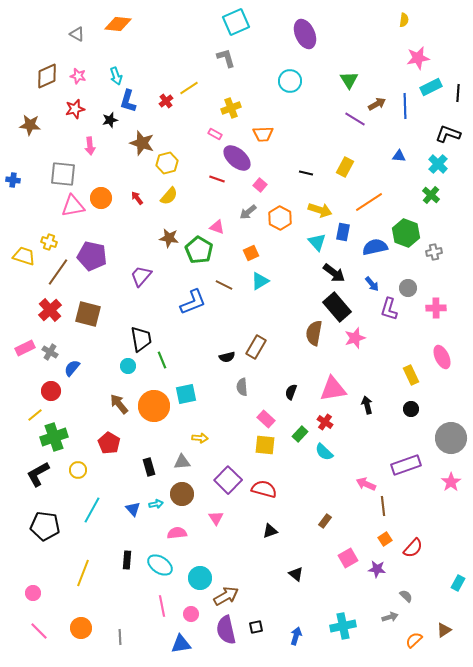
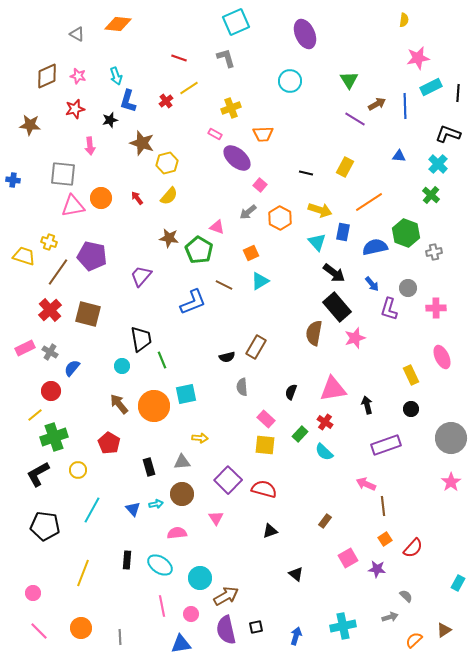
red line at (217, 179): moved 38 px left, 121 px up
cyan circle at (128, 366): moved 6 px left
purple rectangle at (406, 465): moved 20 px left, 20 px up
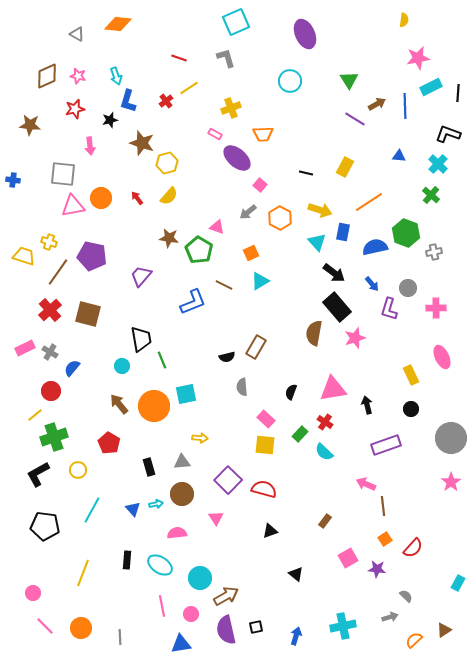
pink line at (39, 631): moved 6 px right, 5 px up
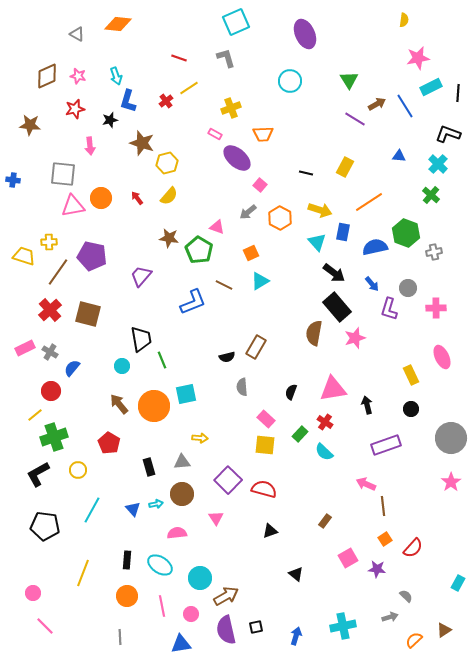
blue line at (405, 106): rotated 30 degrees counterclockwise
yellow cross at (49, 242): rotated 21 degrees counterclockwise
orange circle at (81, 628): moved 46 px right, 32 px up
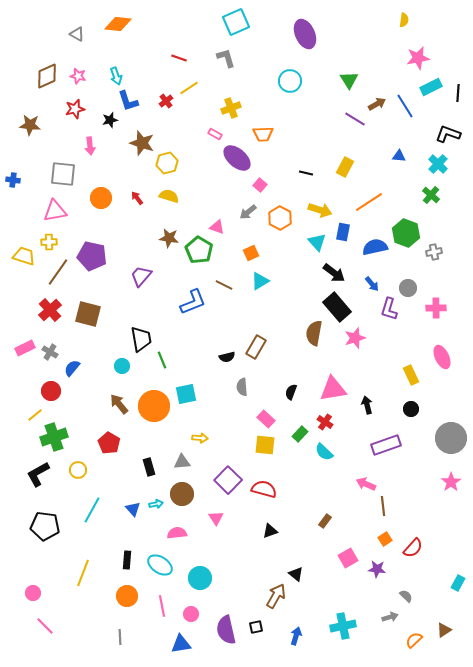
blue L-shape at (128, 101): rotated 35 degrees counterclockwise
yellow semicircle at (169, 196): rotated 114 degrees counterclockwise
pink triangle at (73, 206): moved 18 px left, 5 px down
brown arrow at (226, 596): moved 50 px right; rotated 30 degrees counterclockwise
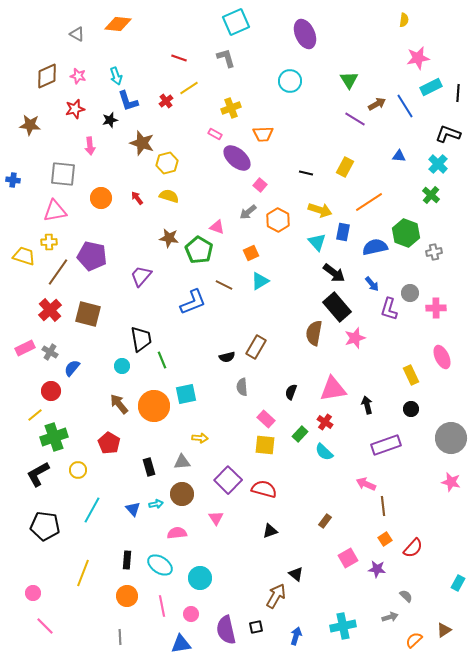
orange hexagon at (280, 218): moved 2 px left, 2 px down
gray circle at (408, 288): moved 2 px right, 5 px down
pink star at (451, 482): rotated 24 degrees counterclockwise
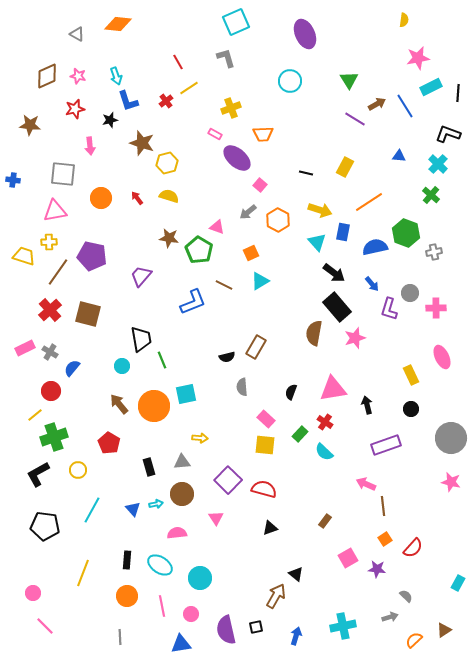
red line at (179, 58): moved 1 px left, 4 px down; rotated 42 degrees clockwise
black triangle at (270, 531): moved 3 px up
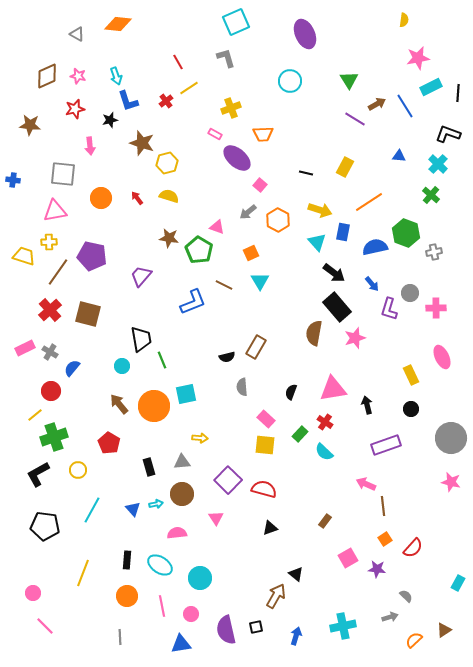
cyan triangle at (260, 281): rotated 30 degrees counterclockwise
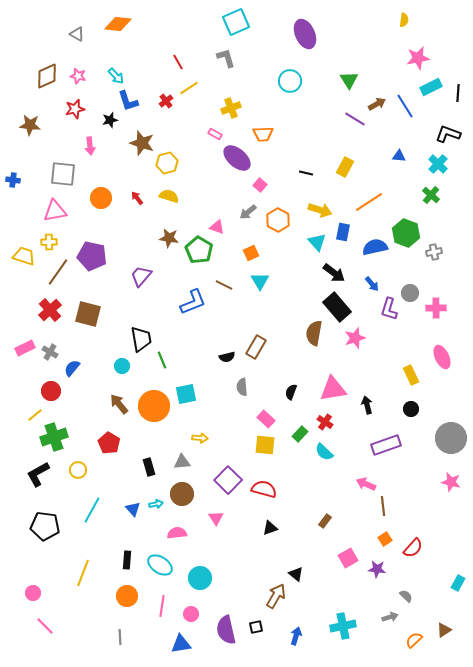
cyan arrow at (116, 76): rotated 24 degrees counterclockwise
pink line at (162, 606): rotated 20 degrees clockwise
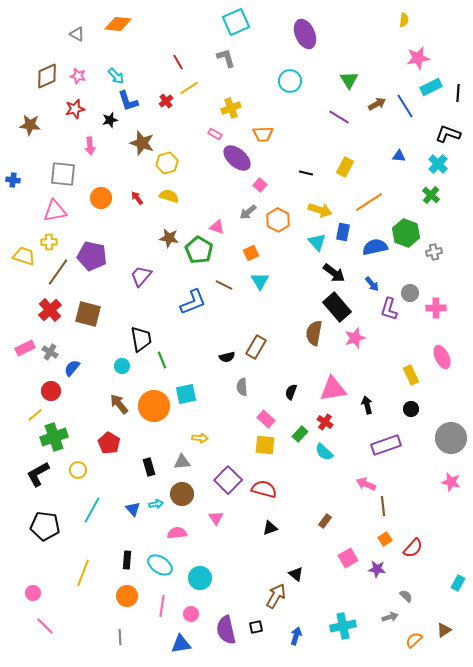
purple line at (355, 119): moved 16 px left, 2 px up
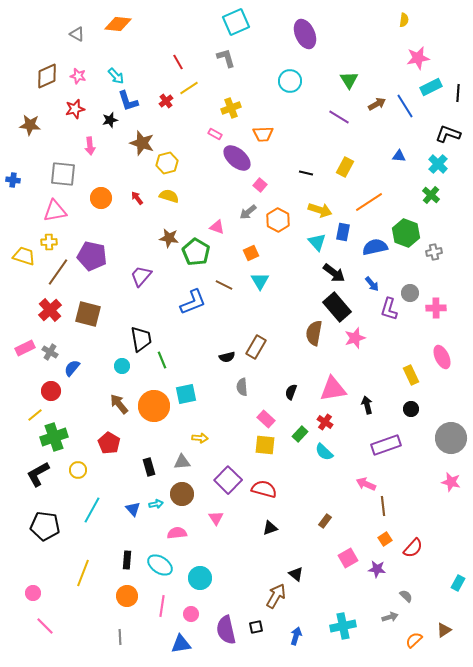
green pentagon at (199, 250): moved 3 px left, 2 px down
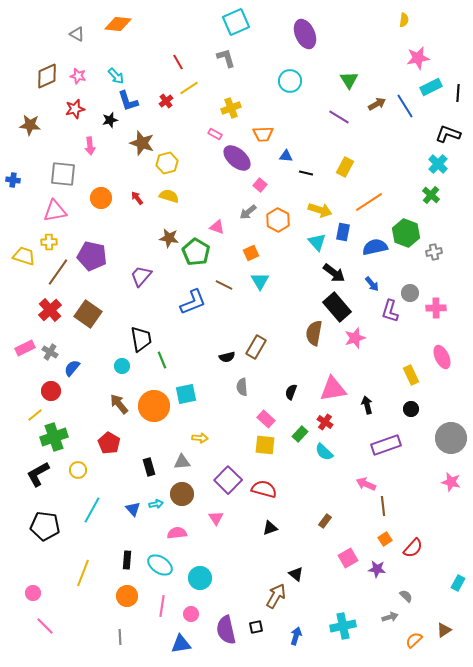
blue triangle at (399, 156): moved 113 px left
purple L-shape at (389, 309): moved 1 px right, 2 px down
brown square at (88, 314): rotated 20 degrees clockwise
